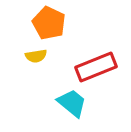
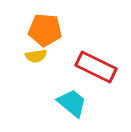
orange pentagon: moved 4 px left, 7 px down; rotated 20 degrees counterclockwise
red rectangle: rotated 48 degrees clockwise
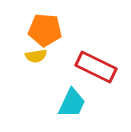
cyan trapezoid: rotated 76 degrees clockwise
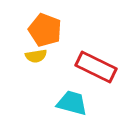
orange pentagon: rotated 16 degrees clockwise
cyan trapezoid: rotated 100 degrees counterclockwise
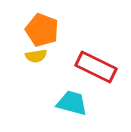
orange pentagon: moved 3 px left
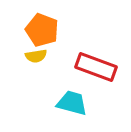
red rectangle: rotated 6 degrees counterclockwise
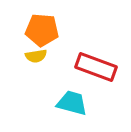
orange pentagon: rotated 16 degrees counterclockwise
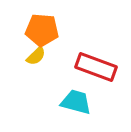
yellow semicircle: rotated 35 degrees counterclockwise
cyan trapezoid: moved 4 px right, 1 px up
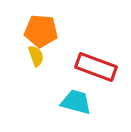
orange pentagon: moved 1 px left, 1 px down
yellow semicircle: rotated 65 degrees counterclockwise
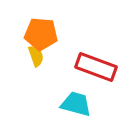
orange pentagon: moved 3 px down
cyan trapezoid: moved 2 px down
